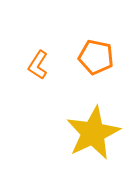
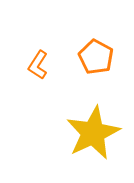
orange pentagon: rotated 16 degrees clockwise
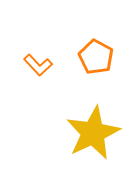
orange L-shape: rotated 76 degrees counterclockwise
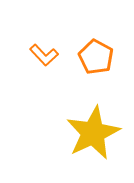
orange L-shape: moved 6 px right, 10 px up
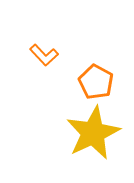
orange pentagon: moved 25 px down
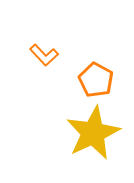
orange pentagon: moved 2 px up
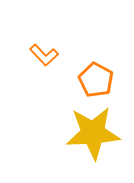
yellow star: rotated 22 degrees clockwise
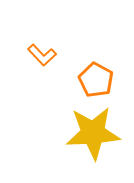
orange L-shape: moved 2 px left
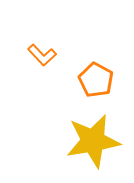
yellow star: moved 8 px down; rotated 6 degrees counterclockwise
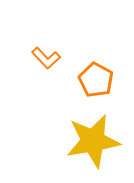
orange L-shape: moved 4 px right, 3 px down
